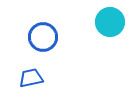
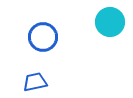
blue trapezoid: moved 4 px right, 4 px down
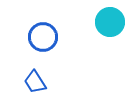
blue trapezoid: rotated 110 degrees counterclockwise
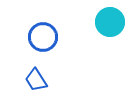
blue trapezoid: moved 1 px right, 2 px up
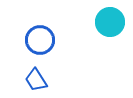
blue circle: moved 3 px left, 3 px down
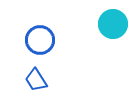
cyan circle: moved 3 px right, 2 px down
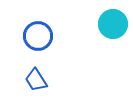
blue circle: moved 2 px left, 4 px up
